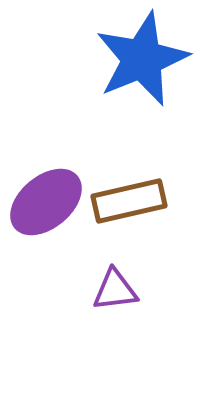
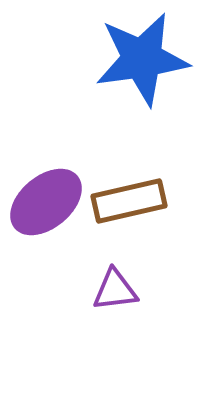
blue star: rotated 14 degrees clockwise
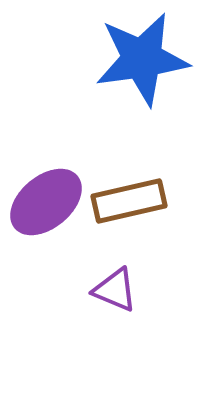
purple triangle: rotated 30 degrees clockwise
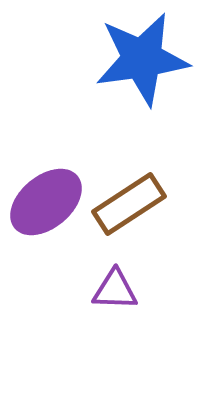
brown rectangle: moved 3 px down; rotated 20 degrees counterclockwise
purple triangle: rotated 21 degrees counterclockwise
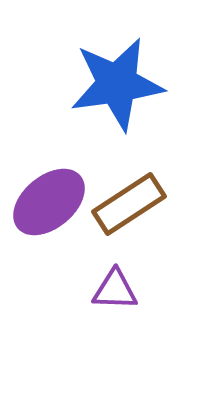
blue star: moved 25 px left, 25 px down
purple ellipse: moved 3 px right
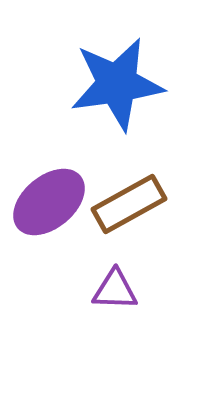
brown rectangle: rotated 4 degrees clockwise
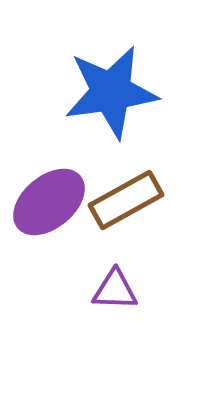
blue star: moved 6 px left, 8 px down
brown rectangle: moved 3 px left, 4 px up
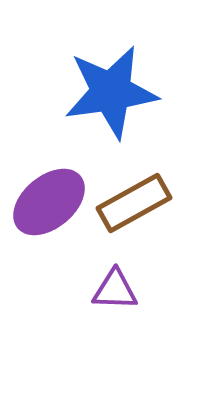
brown rectangle: moved 8 px right, 3 px down
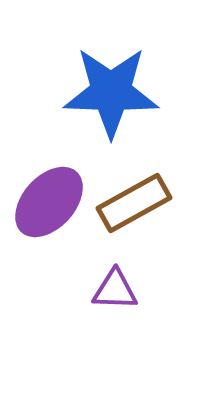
blue star: rotated 10 degrees clockwise
purple ellipse: rotated 8 degrees counterclockwise
